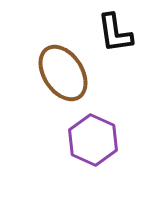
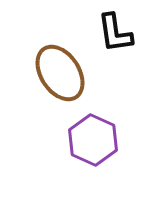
brown ellipse: moved 3 px left
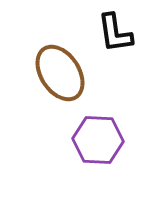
purple hexagon: moved 5 px right; rotated 21 degrees counterclockwise
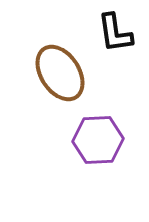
purple hexagon: rotated 6 degrees counterclockwise
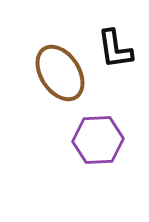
black L-shape: moved 16 px down
